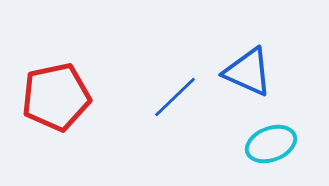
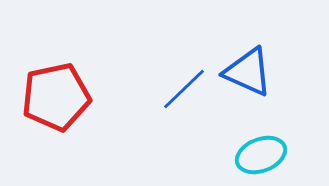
blue line: moved 9 px right, 8 px up
cyan ellipse: moved 10 px left, 11 px down
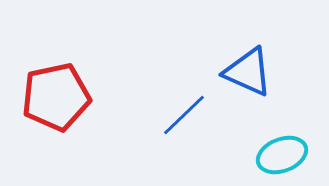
blue line: moved 26 px down
cyan ellipse: moved 21 px right
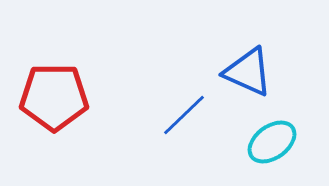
red pentagon: moved 2 px left; rotated 12 degrees clockwise
cyan ellipse: moved 10 px left, 13 px up; rotated 15 degrees counterclockwise
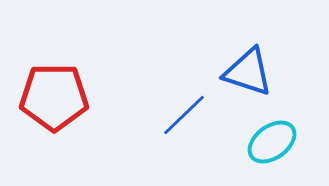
blue triangle: rotated 6 degrees counterclockwise
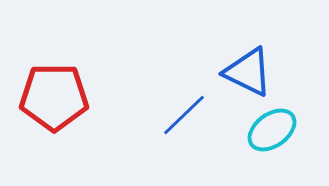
blue triangle: rotated 8 degrees clockwise
cyan ellipse: moved 12 px up
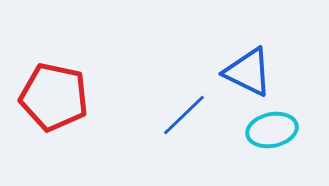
red pentagon: rotated 12 degrees clockwise
cyan ellipse: rotated 24 degrees clockwise
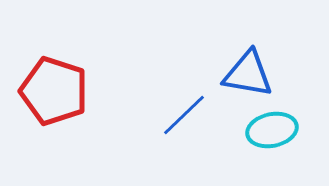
blue triangle: moved 2 px down; rotated 16 degrees counterclockwise
red pentagon: moved 6 px up; rotated 6 degrees clockwise
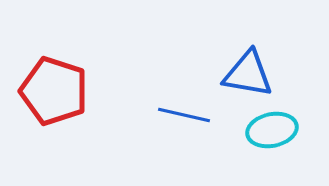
blue line: rotated 57 degrees clockwise
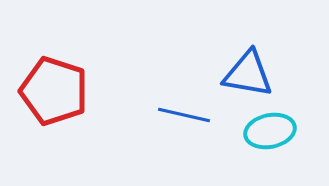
cyan ellipse: moved 2 px left, 1 px down
